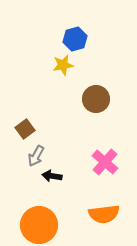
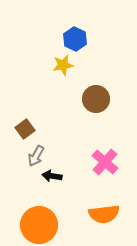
blue hexagon: rotated 20 degrees counterclockwise
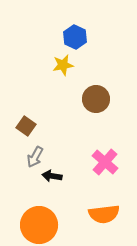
blue hexagon: moved 2 px up
brown square: moved 1 px right, 3 px up; rotated 18 degrees counterclockwise
gray arrow: moved 1 px left, 1 px down
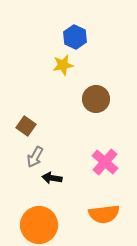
black arrow: moved 2 px down
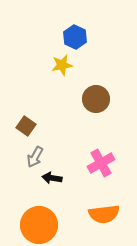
yellow star: moved 1 px left
pink cross: moved 4 px left, 1 px down; rotated 20 degrees clockwise
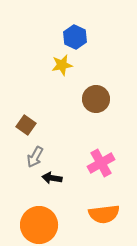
brown square: moved 1 px up
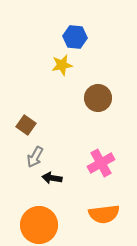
blue hexagon: rotated 20 degrees counterclockwise
brown circle: moved 2 px right, 1 px up
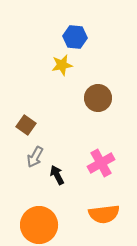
black arrow: moved 5 px right, 3 px up; rotated 54 degrees clockwise
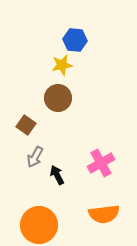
blue hexagon: moved 3 px down
brown circle: moved 40 px left
